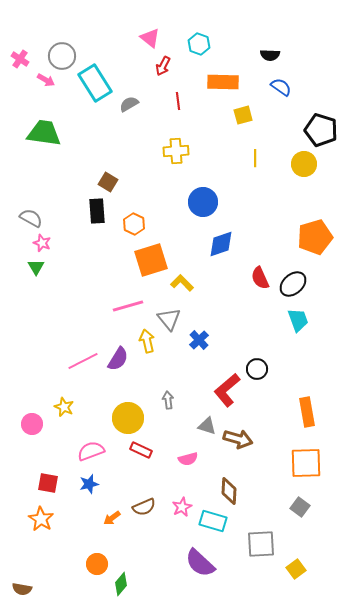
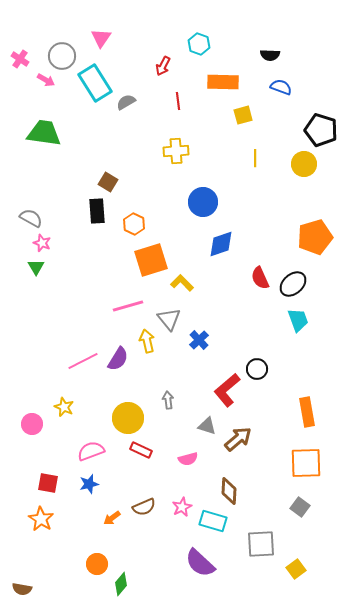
pink triangle at (150, 38): moved 49 px left; rotated 25 degrees clockwise
blue semicircle at (281, 87): rotated 15 degrees counterclockwise
gray semicircle at (129, 104): moved 3 px left, 2 px up
brown arrow at (238, 439): rotated 56 degrees counterclockwise
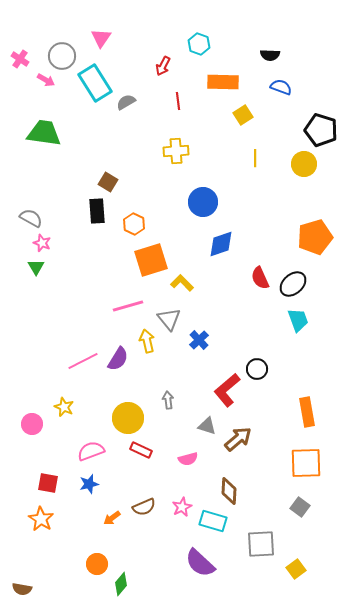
yellow square at (243, 115): rotated 18 degrees counterclockwise
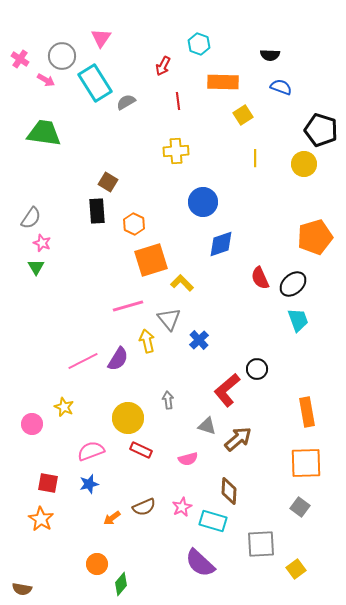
gray semicircle at (31, 218): rotated 95 degrees clockwise
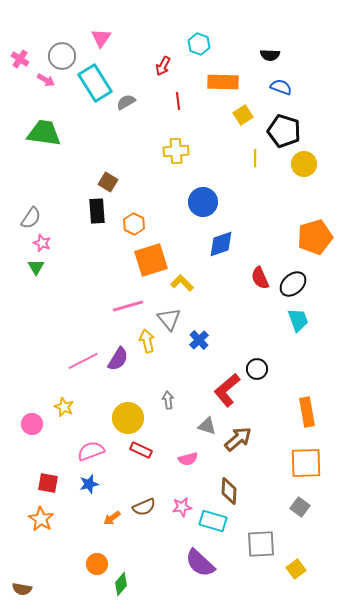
black pentagon at (321, 130): moved 37 px left, 1 px down
pink star at (182, 507): rotated 18 degrees clockwise
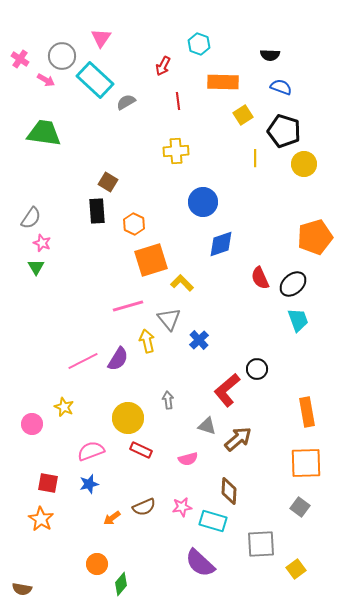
cyan rectangle at (95, 83): moved 3 px up; rotated 15 degrees counterclockwise
